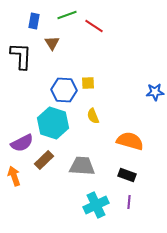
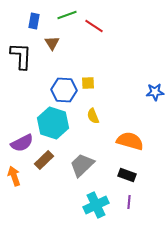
gray trapezoid: moved 1 px up; rotated 48 degrees counterclockwise
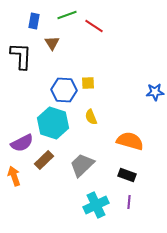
yellow semicircle: moved 2 px left, 1 px down
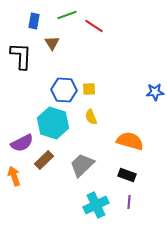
yellow square: moved 1 px right, 6 px down
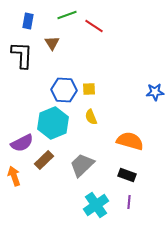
blue rectangle: moved 6 px left
black L-shape: moved 1 px right, 1 px up
cyan hexagon: rotated 20 degrees clockwise
cyan cross: rotated 10 degrees counterclockwise
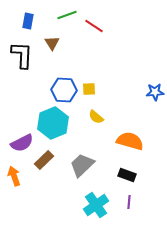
yellow semicircle: moved 5 px right; rotated 28 degrees counterclockwise
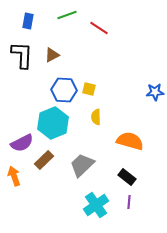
red line: moved 5 px right, 2 px down
brown triangle: moved 12 px down; rotated 35 degrees clockwise
yellow square: rotated 16 degrees clockwise
yellow semicircle: rotated 49 degrees clockwise
black rectangle: moved 2 px down; rotated 18 degrees clockwise
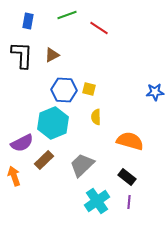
cyan cross: moved 1 px right, 4 px up
